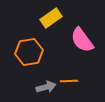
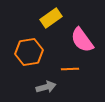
orange line: moved 1 px right, 12 px up
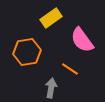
orange hexagon: moved 2 px left
orange line: rotated 36 degrees clockwise
gray arrow: moved 5 px right, 1 px down; rotated 66 degrees counterclockwise
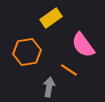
pink semicircle: moved 1 px right, 5 px down
orange line: moved 1 px left, 1 px down
gray arrow: moved 2 px left, 1 px up
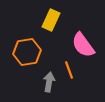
yellow rectangle: moved 2 px down; rotated 30 degrees counterclockwise
orange line: rotated 36 degrees clockwise
gray arrow: moved 5 px up
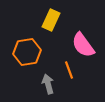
gray arrow: moved 1 px left, 2 px down; rotated 24 degrees counterclockwise
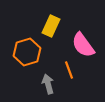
yellow rectangle: moved 6 px down
orange hexagon: rotated 8 degrees counterclockwise
